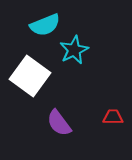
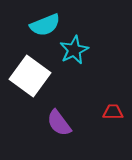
red trapezoid: moved 5 px up
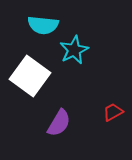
cyan semicircle: moved 2 px left; rotated 28 degrees clockwise
red trapezoid: rotated 30 degrees counterclockwise
purple semicircle: rotated 112 degrees counterclockwise
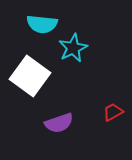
cyan semicircle: moved 1 px left, 1 px up
cyan star: moved 1 px left, 2 px up
purple semicircle: rotated 40 degrees clockwise
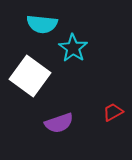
cyan star: rotated 12 degrees counterclockwise
